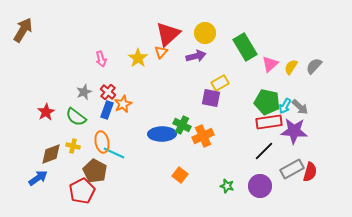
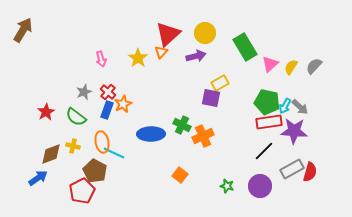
blue ellipse: moved 11 px left
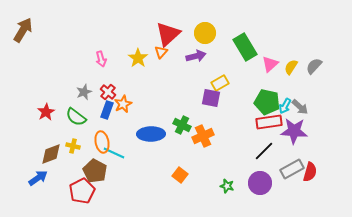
purple circle: moved 3 px up
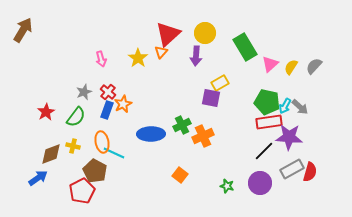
purple arrow: rotated 108 degrees clockwise
green semicircle: rotated 90 degrees counterclockwise
green cross: rotated 36 degrees clockwise
purple star: moved 5 px left, 6 px down
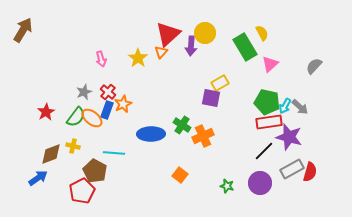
purple arrow: moved 5 px left, 10 px up
yellow semicircle: moved 29 px left, 34 px up; rotated 119 degrees clockwise
green cross: rotated 30 degrees counterclockwise
purple star: rotated 12 degrees clockwise
orange ellipse: moved 10 px left, 24 px up; rotated 40 degrees counterclockwise
cyan line: rotated 20 degrees counterclockwise
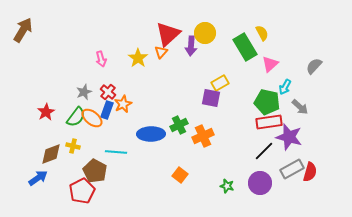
cyan arrow: moved 19 px up
green cross: moved 3 px left; rotated 30 degrees clockwise
cyan line: moved 2 px right, 1 px up
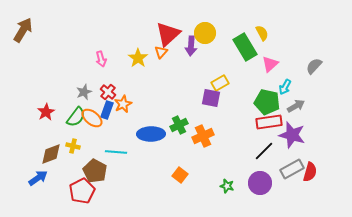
gray arrow: moved 4 px left, 1 px up; rotated 72 degrees counterclockwise
purple star: moved 3 px right, 2 px up
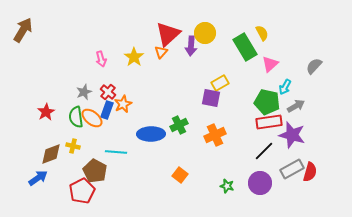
yellow star: moved 4 px left, 1 px up
green semicircle: rotated 135 degrees clockwise
orange cross: moved 12 px right, 1 px up
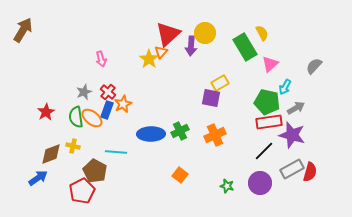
yellow star: moved 15 px right, 2 px down
gray arrow: moved 2 px down
green cross: moved 1 px right, 6 px down
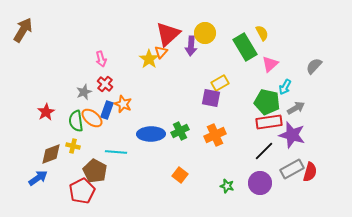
red cross: moved 3 px left, 8 px up
orange star: rotated 24 degrees counterclockwise
green semicircle: moved 4 px down
